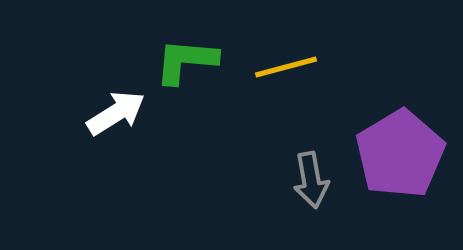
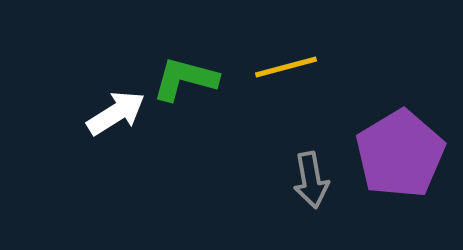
green L-shape: moved 1 px left, 18 px down; rotated 10 degrees clockwise
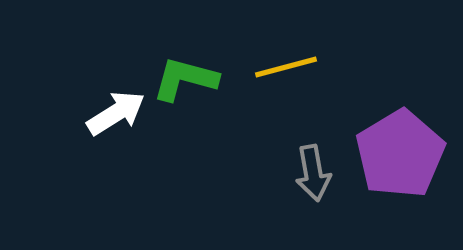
gray arrow: moved 2 px right, 7 px up
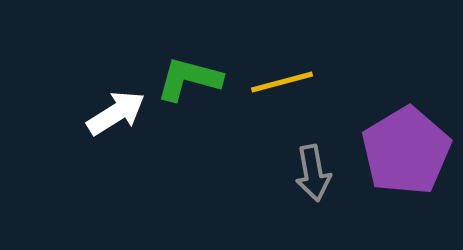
yellow line: moved 4 px left, 15 px down
green L-shape: moved 4 px right
purple pentagon: moved 6 px right, 3 px up
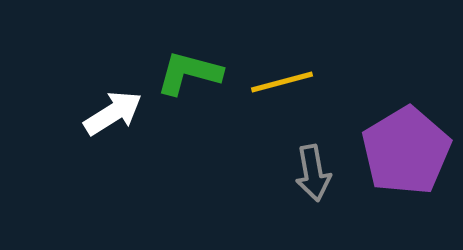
green L-shape: moved 6 px up
white arrow: moved 3 px left
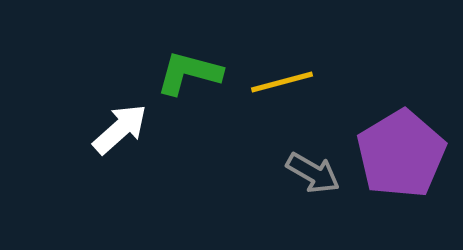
white arrow: moved 7 px right, 16 px down; rotated 10 degrees counterclockwise
purple pentagon: moved 5 px left, 3 px down
gray arrow: rotated 50 degrees counterclockwise
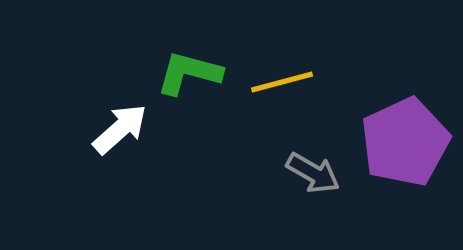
purple pentagon: moved 4 px right, 12 px up; rotated 6 degrees clockwise
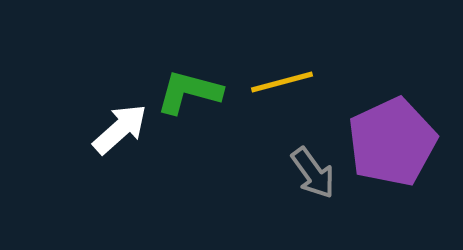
green L-shape: moved 19 px down
purple pentagon: moved 13 px left
gray arrow: rotated 24 degrees clockwise
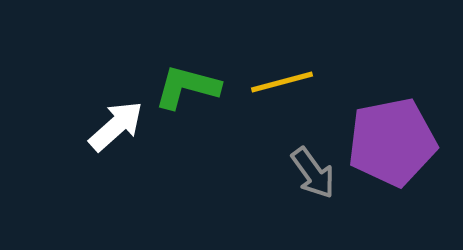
green L-shape: moved 2 px left, 5 px up
white arrow: moved 4 px left, 3 px up
purple pentagon: rotated 14 degrees clockwise
